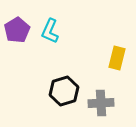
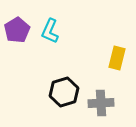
black hexagon: moved 1 px down
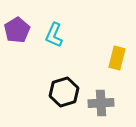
cyan L-shape: moved 4 px right, 4 px down
